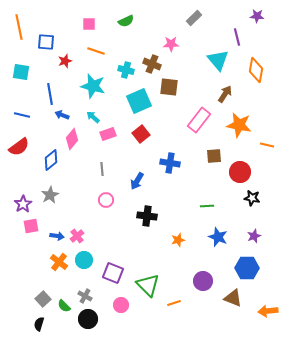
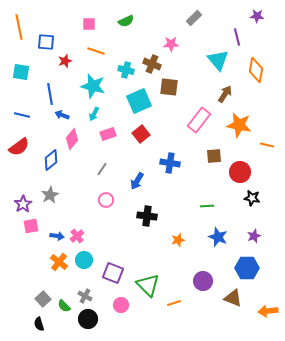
cyan arrow at (93, 117): moved 1 px right, 3 px up; rotated 104 degrees counterclockwise
gray line at (102, 169): rotated 40 degrees clockwise
black semicircle at (39, 324): rotated 32 degrees counterclockwise
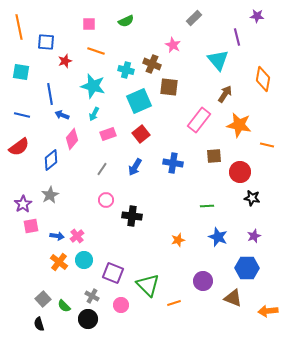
pink star at (171, 44): moved 2 px right, 1 px down; rotated 28 degrees clockwise
orange diamond at (256, 70): moved 7 px right, 9 px down
blue cross at (170, 163): moved 3 px right
blue arrow at (137, 181): moved 2 px left, 14 px up
black cross at (147, 216): moved 15 px left
gray cross at (85, 296): moved 7 px right
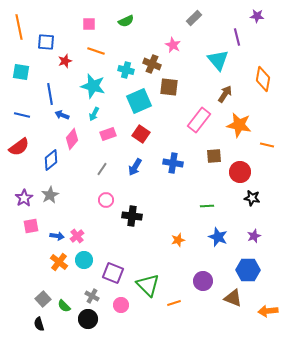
red square at (141, 134): rotated 18 degrees counterclockwise
purple star at (23, 204): moved 1 px right, 6 px up
blue hexagon at (247, 268): moved 1 px right, 2 px down
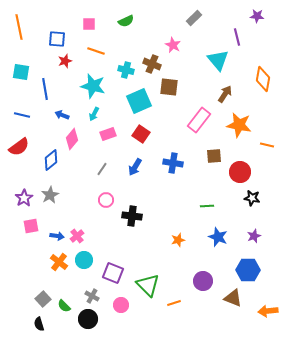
blue square at (46, 42): moved 11 px right, 3 px up
blue line at (50, 94): moved 5 px left, 5 px up
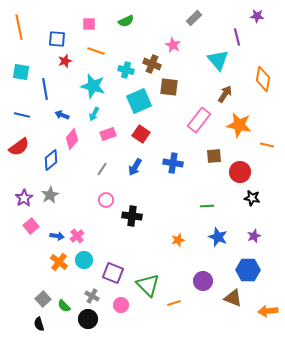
pink square at (31, 226): rotated 28 degrees counterclockwise
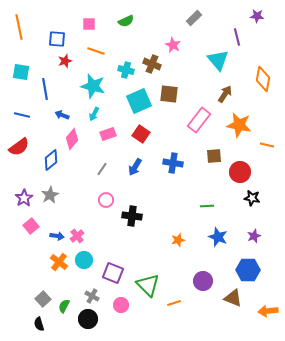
brown square at (169, 87): moved 7 px down
green semicircle at (64, 306): rotated 72 degrees clockwise
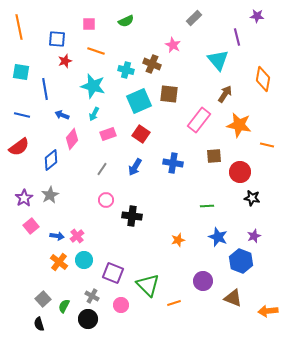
blue hexagon at (248, 270): moved 7 px left, 9 px up; rotated 20 degrees clockwise
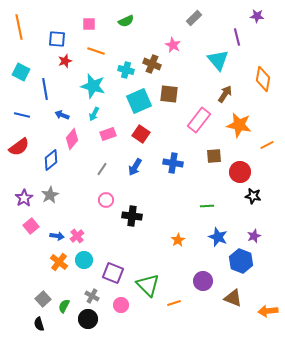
cyan square at (21, 72): rotated 18 degrees clockwise
orange line at (267, 145): rotated 40 degrees counterclockwise
black star at (252, 198): moved 1 px right, 2 px up
orange star at (178, 240): rotated 16 degrees counterclockwise
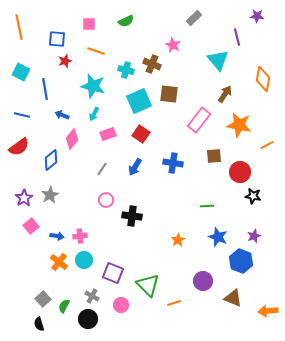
pink cross at (77, 236): moved 3 px right; rotated 32 degrees clockwise
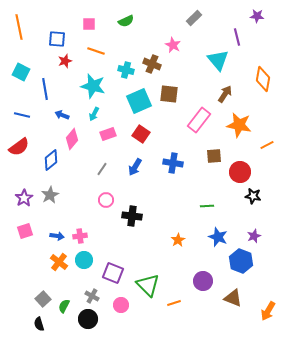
pink square at (31, 226): moved 6 px left, 5 px down; rotated 21 degrees clockwise
orange arrow at (268, 311): rotated 54 degrees counterclockwise
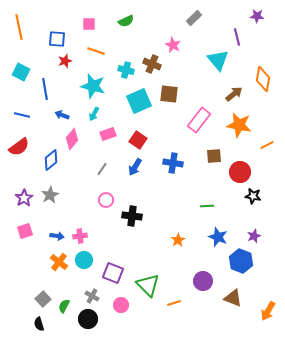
brown arrow at (225, 94): moved 9 px right; rotated 18 degrees clockwise
red square at (141, 134): moved 3 px left, 6 px down
